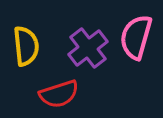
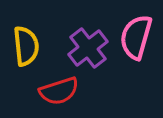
red semicircle: moved 3 px up
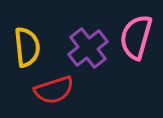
yellow semicircle: moved 1 px right, 1 px down
red semicircle: moved 5 px left, 1 px up
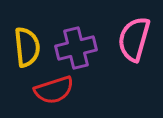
pink semicircle: moved 2 px left, 2 px down
purple cross: moved 12 px left; rotated 24 degrees clockwise
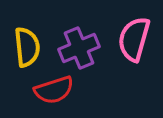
purple cross: moved 3 px right; rotated 9 degrees counterclockwise
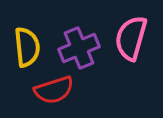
pink semicircle: moved 3 px left, 1 px up
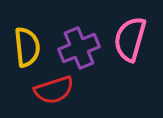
pink semicircle: moved 1 px left, 1 px down
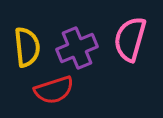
purple cross: moved 2 px left
